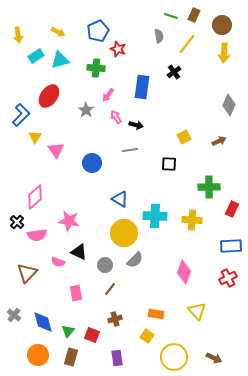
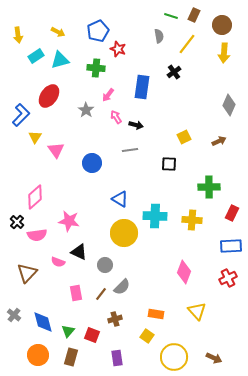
red rectangle at (232, 209): moved 4 px down
gray semicircle at (135, 260): moved 13 px left, 27 px down
brown line at (110, 289): moved 9 px left, 5 px down
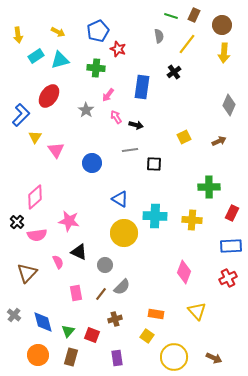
black square at (169, 164): moved 15 px left
pink semicircle at (58, 262): rotated 136 degrees counterclockwise
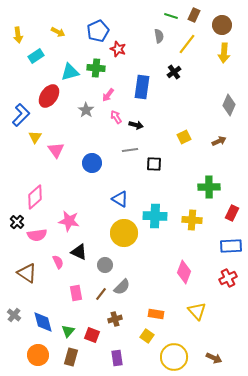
cyan triangle at (60, 60): moved 10 px right, 12 px down
brown triangle at (27, 273): rotated 40 degrees counterclockwise
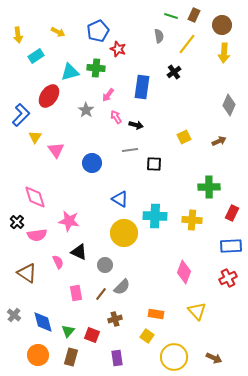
pink diamond at (35, 197): rotated 65 degrees counterclockwise
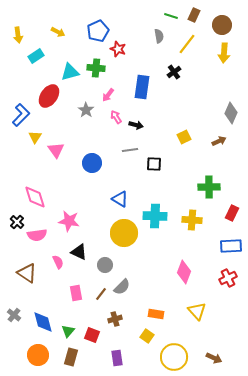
gray diamond at (229, 105): moved 2 px right, 8 px down
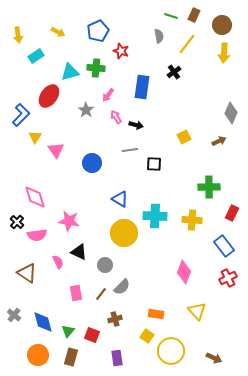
red star at (118, 49): moved 3 px right, 2 px down
blue rectangle at (231, 246): moved 7 px left; rotated 55 degrees clockwise
yellow circle at (174, 357): moved 3 px left, 6 px up
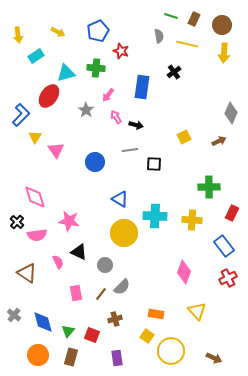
brown rectangle at (194, 15): moved 4 px down
yellow line at (187, 44): rotated 65 degrees clockwise
cyan triangle at (70, 72): moved 4 px left, 1 px down
blue circle at (92, 163): moved 3 px right, 1 px up
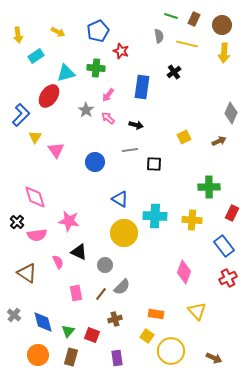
pink arrow at (116, 117): moved 8 px left, 1 px down; rotated 16 degrees counterclockwise
